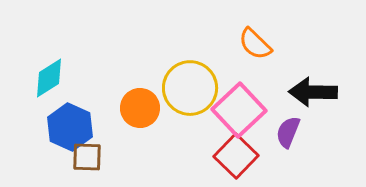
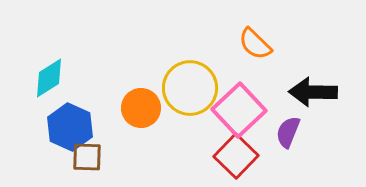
orange circle: moved 1 px right
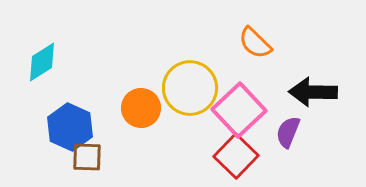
orange semicircle: moved 1 px up
cyan diamond: moved 7 px left, 16 px up
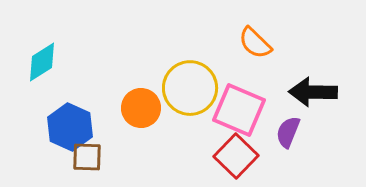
pink square: rotated 24 degrees counterclockwise
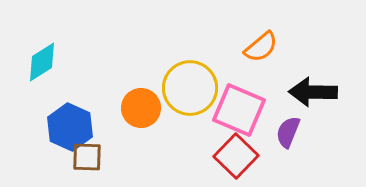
orange semicircle: moved 6 px right, 4 px down; rotated 84 degrees counterclockwise
